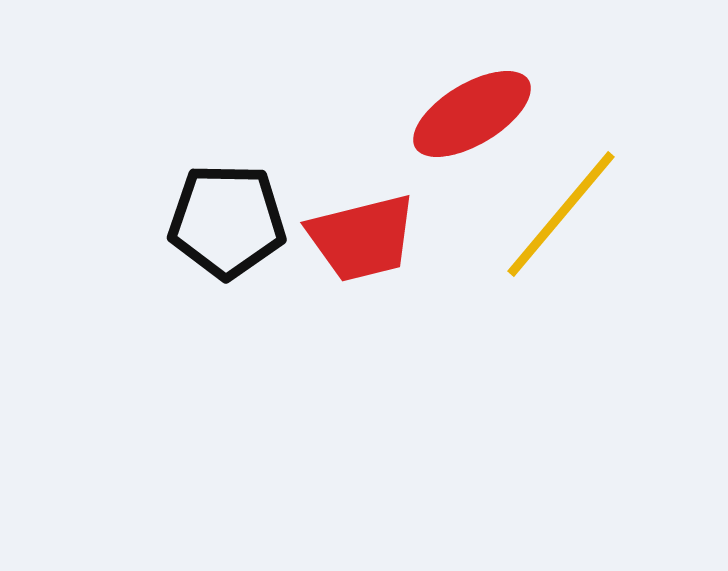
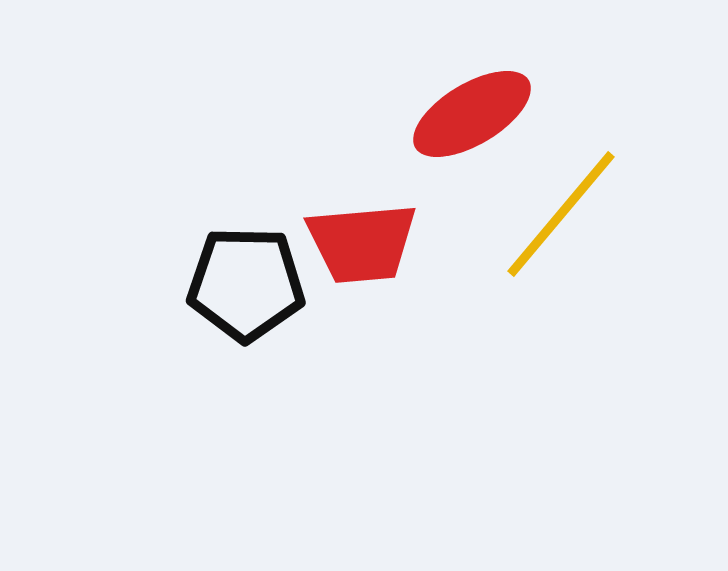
black pentagon: moved 19 px right, 63 px down
red trapezoid: moved 5 px down; rotated 9 degrees clockwise
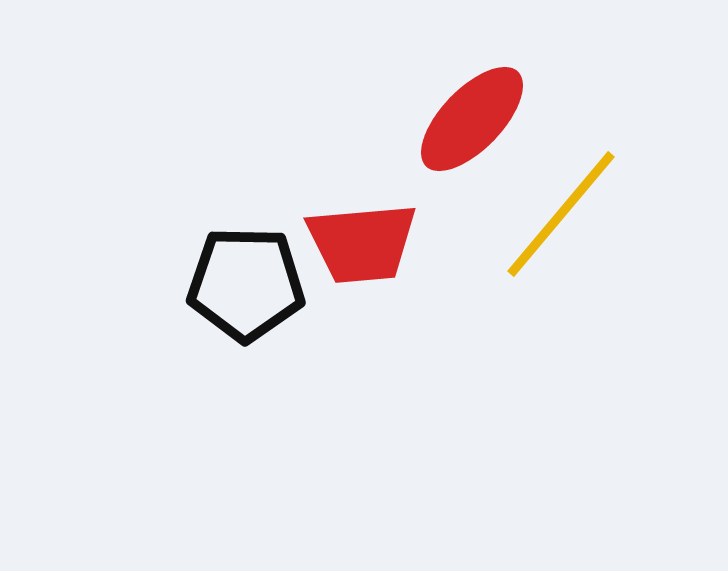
red ellipse: moved 5 px down; rotated 15 degrees counterclockwise
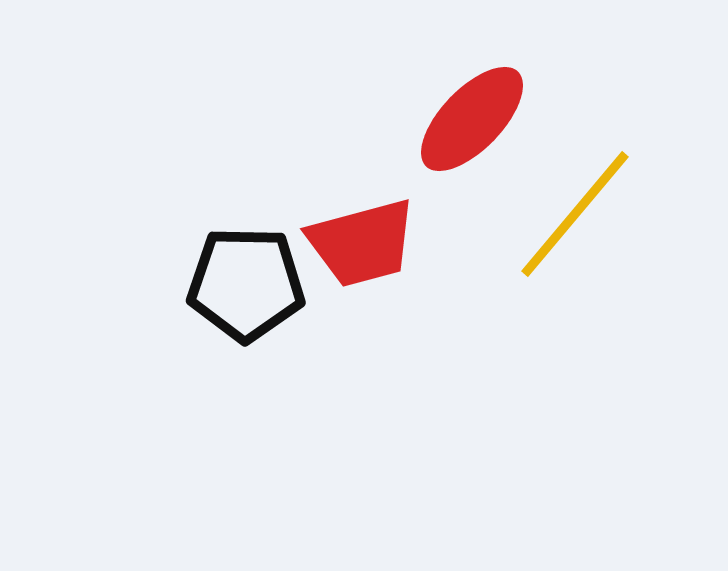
yellow line: moved 14 px right
red trapezoid: rotated 10 degrees counterclockwise
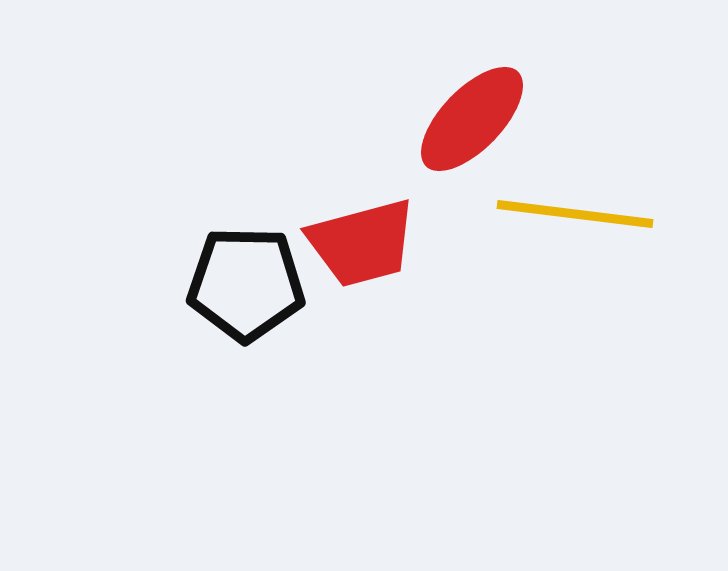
yellow line: rotated 57 degrees clockwise
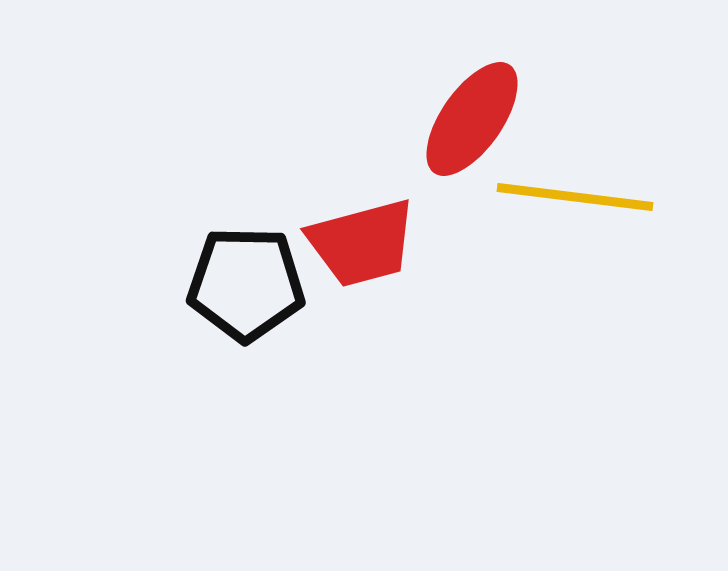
red ellipse: rotated 9 degrees counterclockwise
yellow line: moved 17 px up
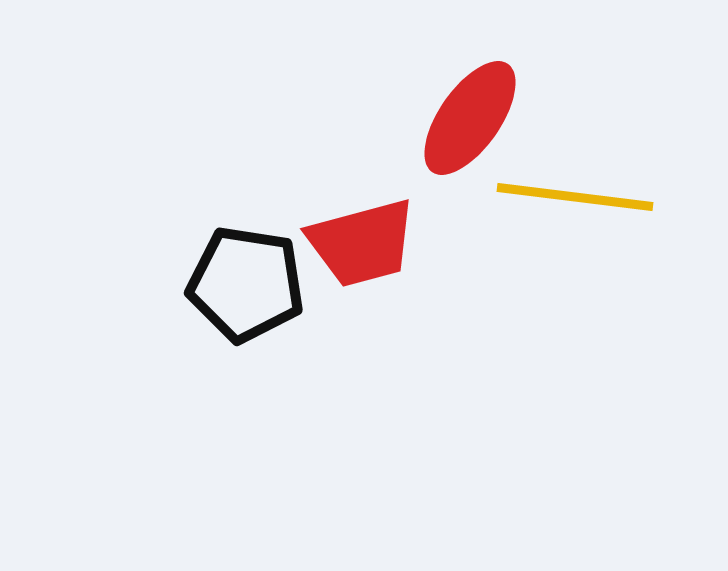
red ellipse: moved 2 px left, 1 px up
black pentagon: rotated 8 degrees clockwise
